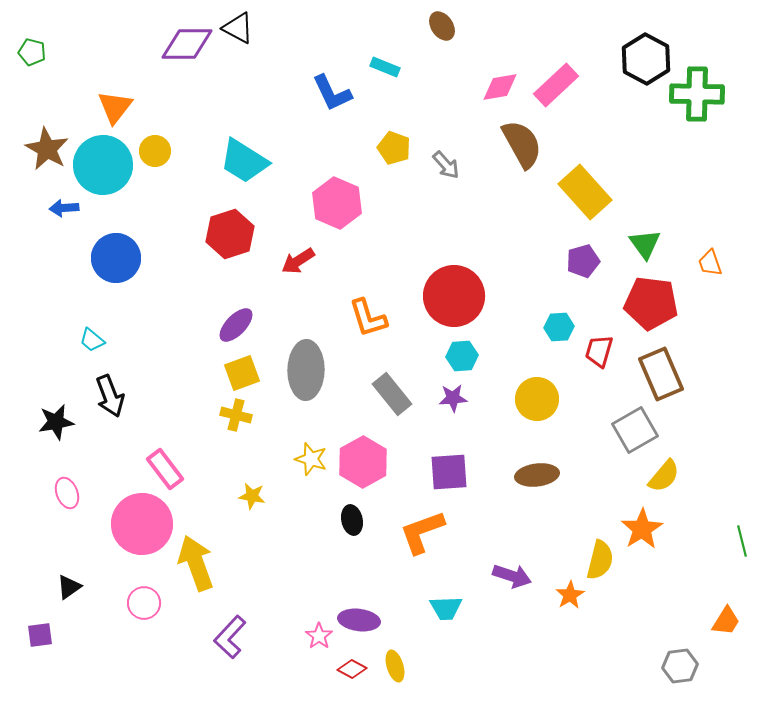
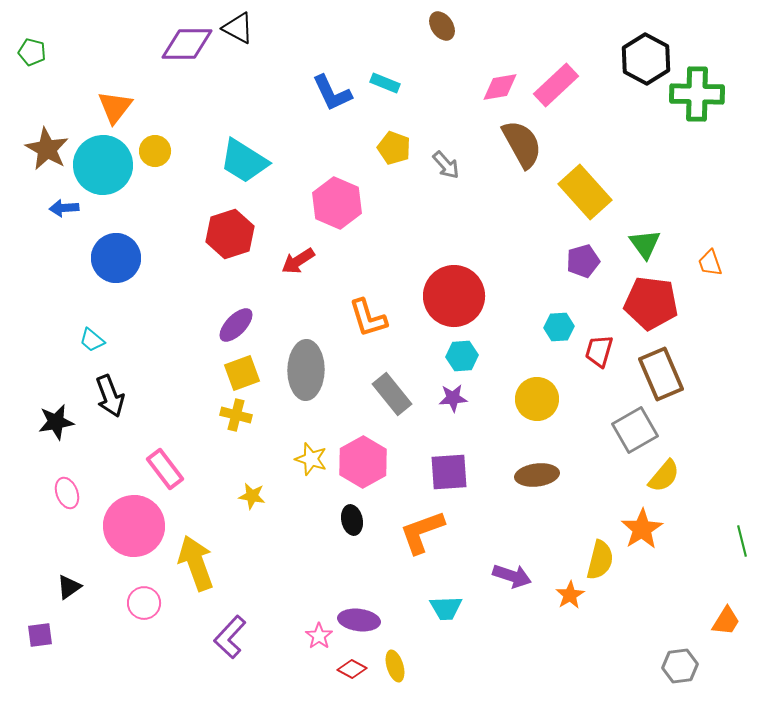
cyan rectangle at (385, 67): moved 16 px down
pink circle at (142, 524): moved 8 px left, 2 px down
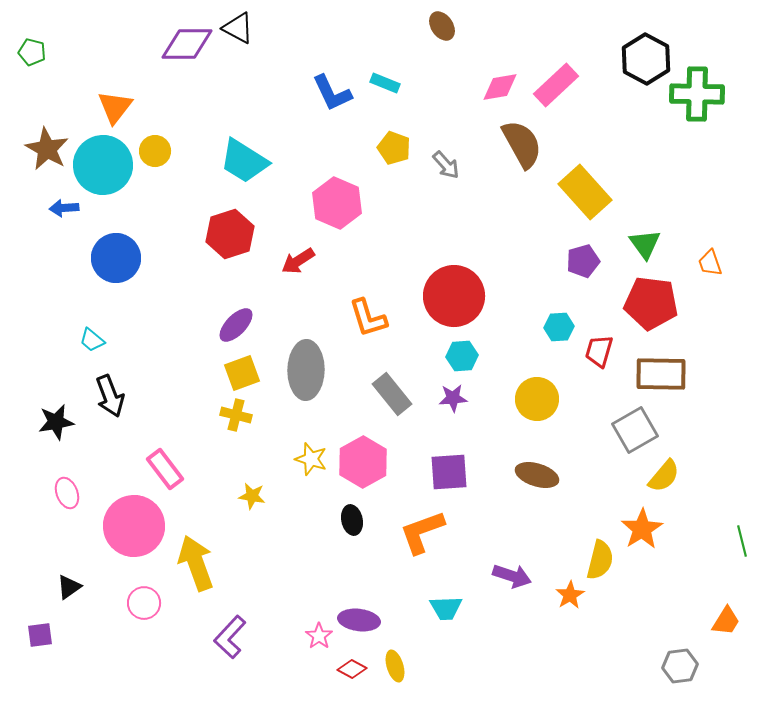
brown rectangle at (661, 374): rotated 66 degrees counterclockwise
brown ellipse at (537, 475): rotated 24 degrees clockwise
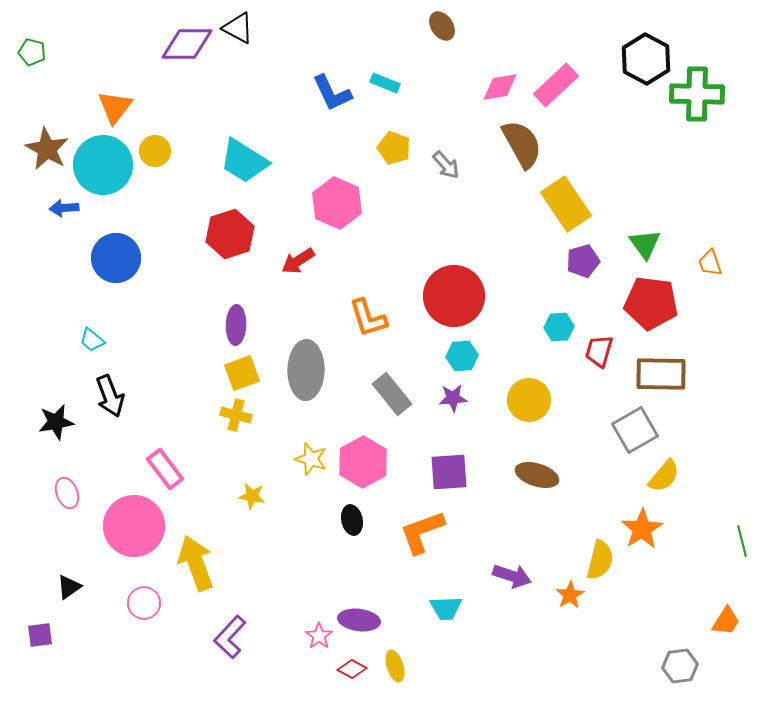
yellow rectangle at (585, 192): moved 19 px left, 12 px down; rotated 8 degrees clockwise
purple ellipse at (236, 325): rotated 42 degrees counterclockwise
yellow circle at (537, 399): moved 8 px left, 1 px down
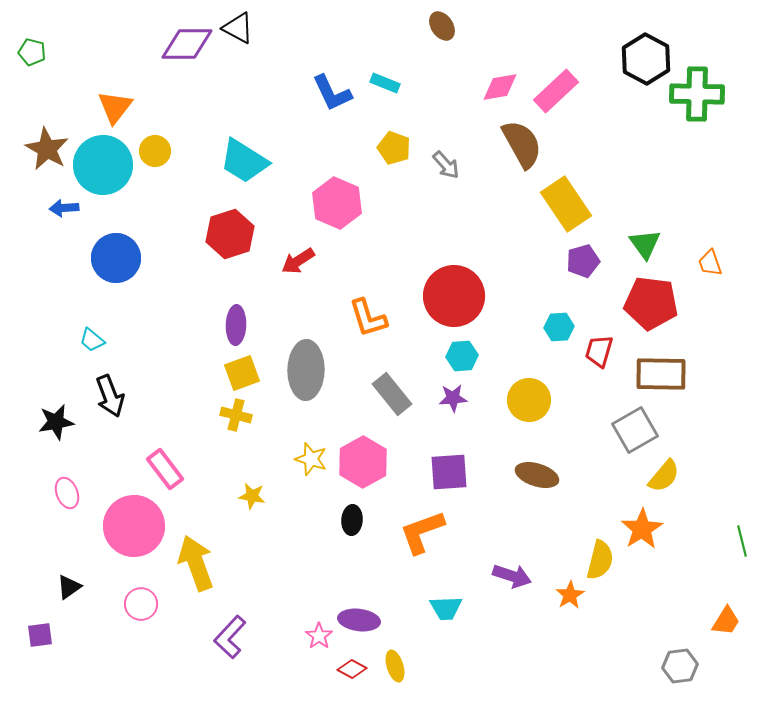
pink rectangle at (556, 85): moved 6 px down
black ellipse at (352, 520): rotated 16 degrees clockwise
pink circle at (144, 603): moved 3 px left, 1 px down
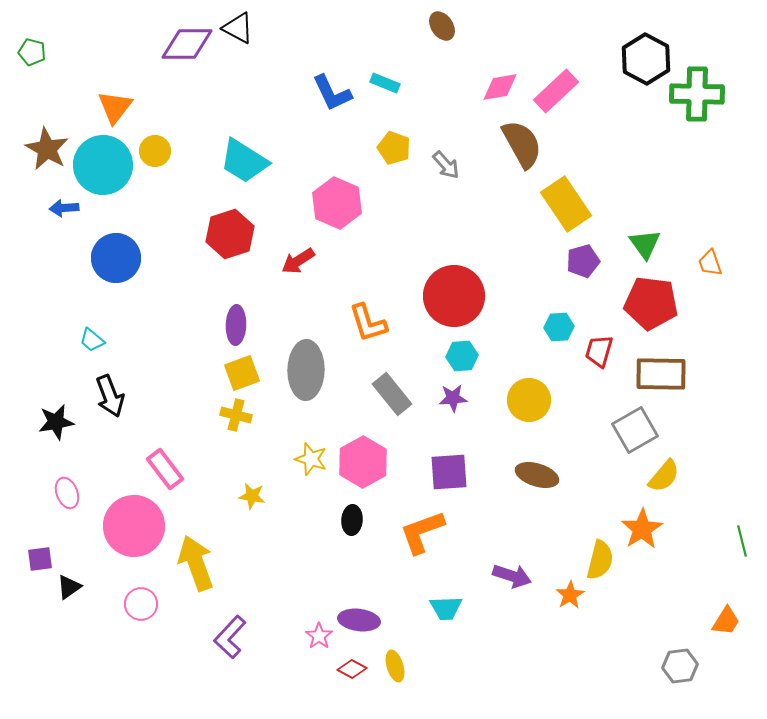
orange L-shape at (368, 318): moved 5 px down
purple square at (40, 635): moved 76 px up
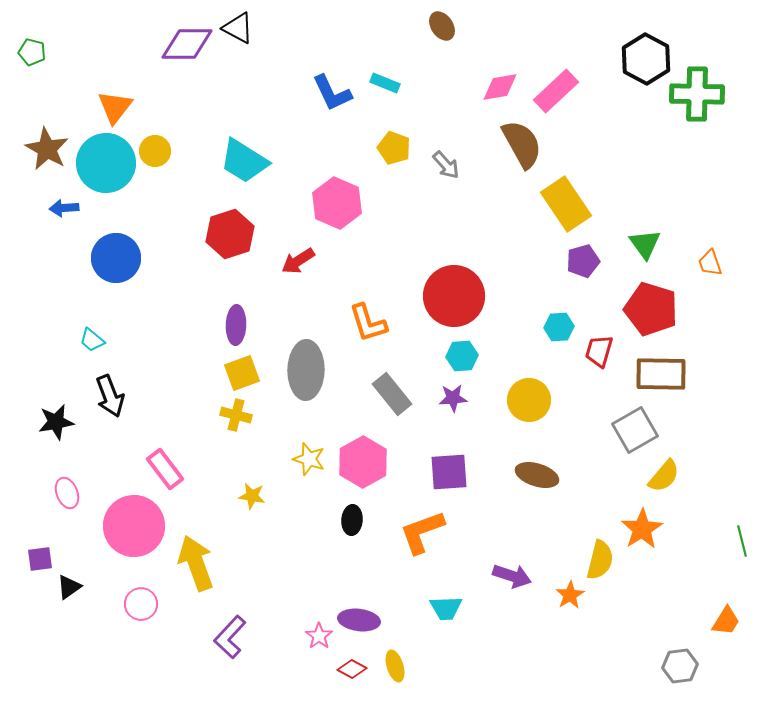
cyan circle at (103, 165): moved 3 px right, 2 px up
red pentagon at (651, 303): moved 6 px down; rotated 10 degrees clockwise
yellow star at (311, 459): moved 2 px left
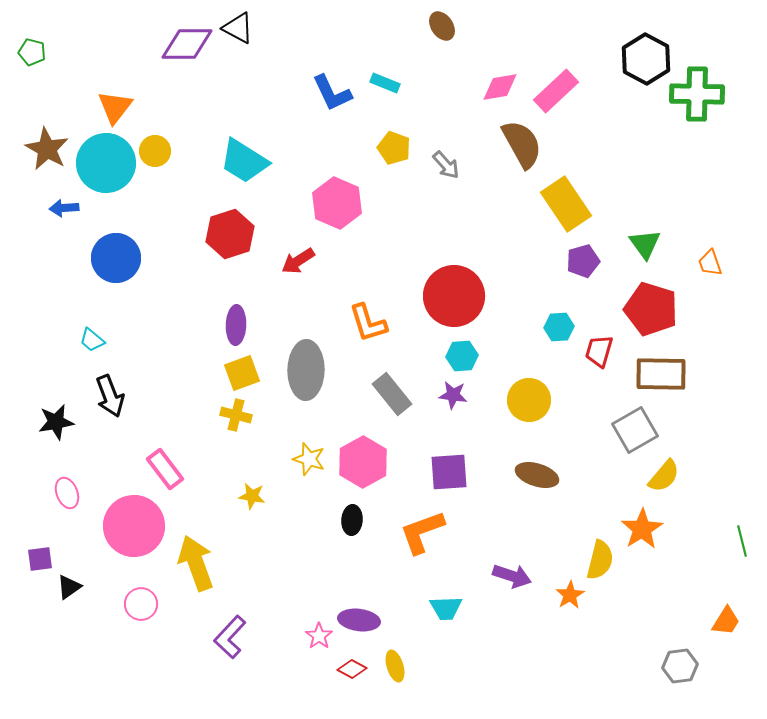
purple star at (453, 398): moved 3 px up; rotated 12 degrees clockwise
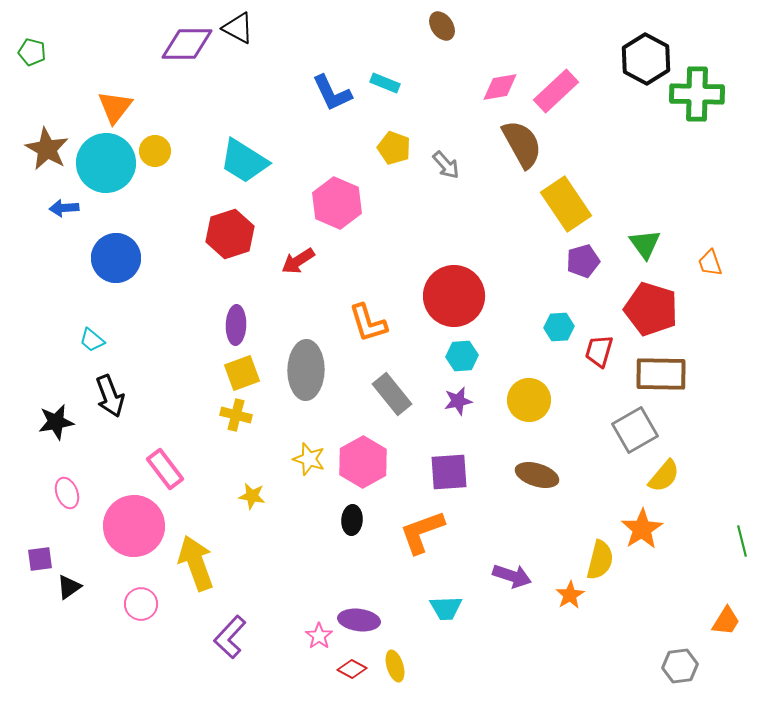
purple star at (453, 395): moved 5 px right, 6 px down; rotated 20 degrees counterclockwise
